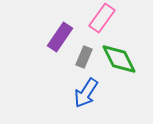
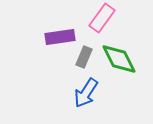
purple rectangle: rotated 48 degrees clockwise
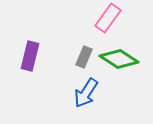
pink rectangle: moved 6 px right
purple rectangle: moved 30 px left, 19 px down; rotated 68 degrees counterclockwise
green diamond: rotated 30 degrees counterclockwise
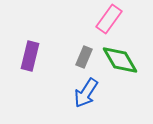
pink rectangle: moved 1 px right, 1 px down
green diamond: moved 1 px right, 1 px down; rotated 27 degrees clockwise
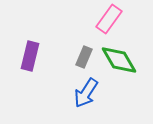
green diamond: moved 1 px left
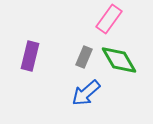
blue arrow: rotated 16 degrees clockwise
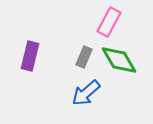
pink rectangle: moved 3 px down; rotated 8 degrees counterclockwise
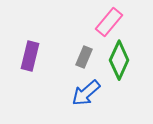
pink rectangle: rotated 12 degrees clockwise
green diamond: rotated 54 degrees clockwise
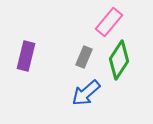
purple rectangle: moved 4 px left
green diamond: rotated 9 degrees clockwise
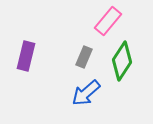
pink rectangle: moved 1 px left, 1 px up
green diamond: moved 3 px right, 1 px down
